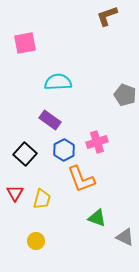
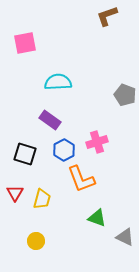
black square: rotated 25 degrees counterclockwise
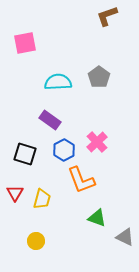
gray pentagon: moved 26 px left, 18 px up; rotated 15 degrees clockwise
pink cross: rotated 25 degrees counterclockwise
orange L-shape: moved 1 px down
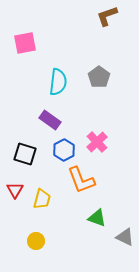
cyan semicircle: rotated 100 degrees clockwise
red triangle: moved 3 px up
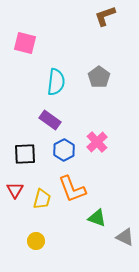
brown L-shape: moved 2 px left
pink square: rotated 25 degrees clockwise
cyan semicircle: moved 2 px left
black square: rotated 20 degrees counterclockwise
orange L-shape: moved 9 px left, 9 px down
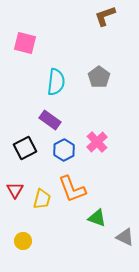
black square: moved 6 px up; rotated 25 degrees counterclockwise
yellow circle: moved 13 px left
